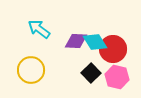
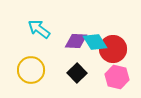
black square: moved 14 px left
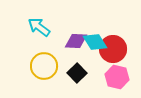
cyan arrow: moved 2 px up
yellow circle: moved 13 px right, 4 px up
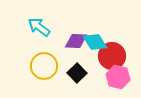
red circle: moved 1 px left, 7 px down
pink hexagon: moved 1 px right
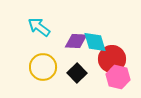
cyan diamond: rotated 15 degrees clockwise
red circle: moved 3 px down
yellow circle: moved 1 px left, 1 px down
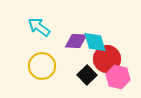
red circle: moved 5 px left
yellow circle: moved 1 px left, 1 px up
black square: moved 10 px right, 2 px down
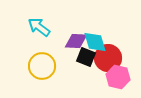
red circle: moved 1 px right, 1 px up
black square: moved 1 px left, 18 px up; rotated 24 degrees counterclockwise
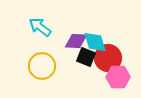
cyan arrow: moved 1 px right
pink hexagon: rotated 15 degrees counterclockwise
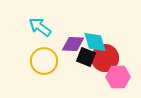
purple diamond: moved 3 px left, 3 px down
red circle: moved 3 px left
yellow circle: moved 2 px right, 5 px up
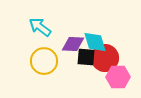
black square: rotated 18 degrees counterclockwise
